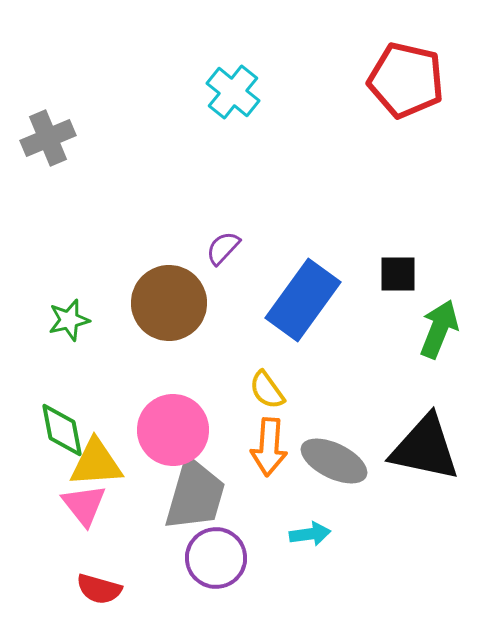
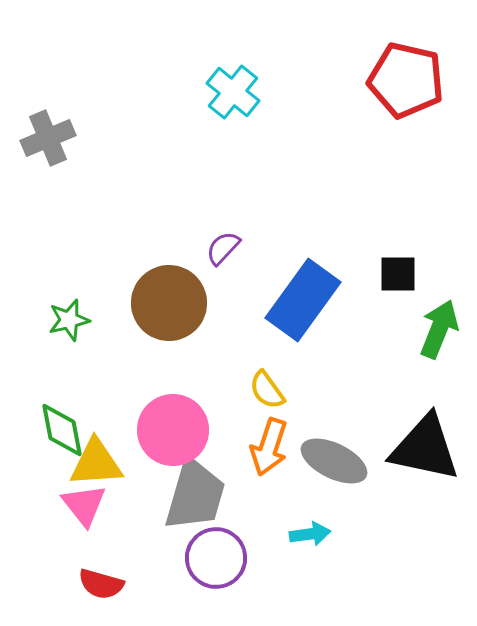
orange arrow: rotated 14 degrees clockwise
red semicircle: moved 2 px right, 5 px up
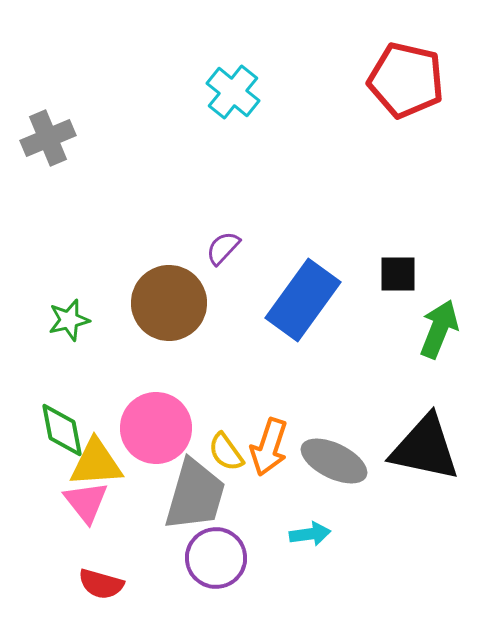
yellow semicircle: moved 41 px left, 62 px down
pink circle: moved 17 px left, 2 px up
pink triangle: moved 2 px right, 3 px up
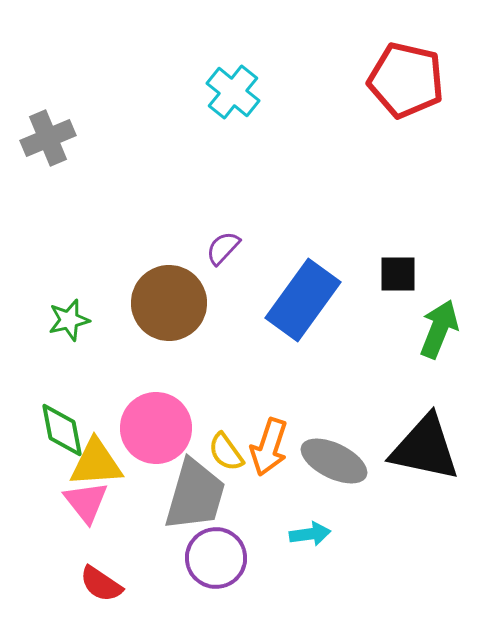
red semicircle: rotated 18 degrees clockwise
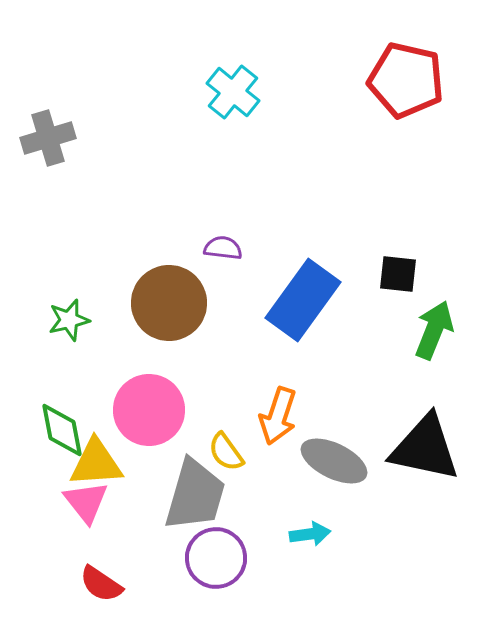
gray cross: rotated 6 degrees clockwise
purple semicircle: rotated 54 degrees clockwise
black square: rotated 6 degrees clockwise
green arrow: moved 5 px left, 1 px down
pink circle: moved 7 px left, 18 px up
orange arrow: moved 9 px right, 31 px up
